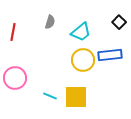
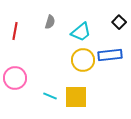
red line: moved 2 px right, 1 px up
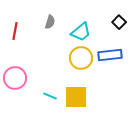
yellow circle: moved 2 px left, 2 px up
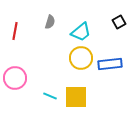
black square: rotated 16 degrees clockwise
blue rectangle: moved 9 px down
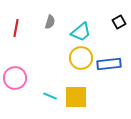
red line: moved 1 px right, 3 px up
blue rectangle: moved 1 px left
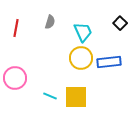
black square: moved 1 px right, 1 px down; rotated 16 degrees counterclockwise
cyan trapezoid: moved 2 px right; rotated 75 degrees counterclockwise
blue rectangle: moved 2 px up
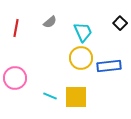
gray semicircle: rotated 32 degrees clockwise
blue rectangle: moved 4 px down
